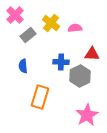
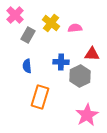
gray rectangle: rotated 21 degrees counterclockwise
blue semicircle: moved 4 px right
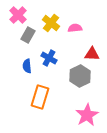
pink cross: moved 3 px right
blue cross: moved 12 px left, 4 px up; rotated 28 degrees clockwise
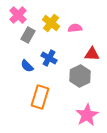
blue semicircle: rotated 40 degrees counterclockwise
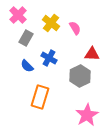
pink semicircle: rotated 64 degrees clockwise
gray rectangle: moved 2 px left, 3 px down
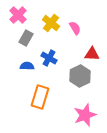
blue semicircle: rotated 136 degrees clockwise
pink star: moved 2 px left; rotated 10 degrees clockwise
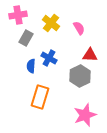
pink cross: rotated 36 degrees clockwise
pink semicircle: moved 4 px right
red triangle: moved 2 px left, 1 px down
blue semicircle: moved 4 px right; rotated 88 degrees counterclockwise
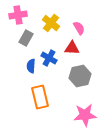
red triangle: moved 18 px left, 7 px up
gray hexagon: rotated 15 degrees clockwise
orange rectangle: rotated 30 degrees counterclockwise
pink star: rotated 15 degrees clockwise
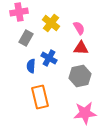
pink cross: moved 1 px right, 3 px up
red triangle: moved 9 px right
pink star: moved 2 px up
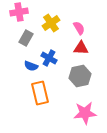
yellow cross: rotated 18 degrees clockwise
blue semicircle: rotated 72 degrees counterclockwise
orange rectangle: moved 4 px up
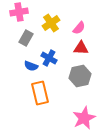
pink semicircle: rotated 72 degrees clockwise
pink star: moved 1 px left, 5 px down; rotated 20 degrees counterclockwise
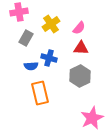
yellow cross: moved 1 px down
blue cross: rotated 14 degrees counterclockwise
blue semicircle: rotated 24 degrees counterclockwise
gray hexagon: rotated 15 degrees counterclockwise
pink star: moved 8 px right
